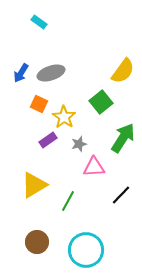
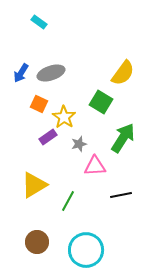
yellow semicircle: moved 2 px down
green square: rotated 20 degrees counterclockwise
purple rectangle: moved 3 px up
pink triangle: moved 1 px right, 1 px up
black line: rotated 35 degrees clockwise
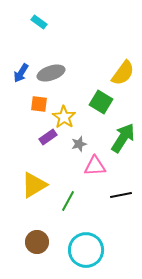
orange square: rotated 18 degrees counterclockwise
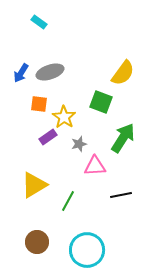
gray ellipse: moved 1 px left, 1 px up
green square: rotated 10 degrees counterclockwise
cyan circle: moved 1 px right
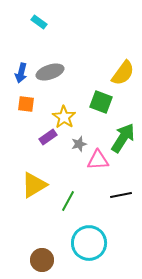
blue arrow: rotated 18 degrees counterclockwise
orange square: moved 13 px left
pink triangle: moved 3 px right, 6 px up
brown circle: moved 5 px right, 18 px down
cyan circle: moved 2 px right, 7 px up
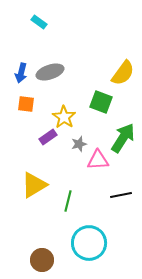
green line: rotated 15 degrees counterclockwise
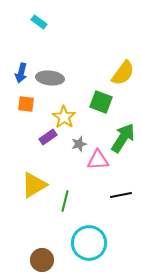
gray ellipse: moved 6 px down; rotated 24 degrees clockwise
green line: moved 3 px left
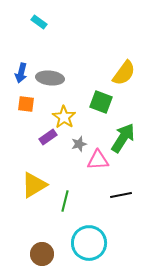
yellow semicircle: moved 1 px right
brown circle: moved 6 px up
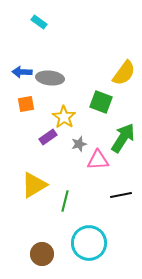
blue arrow: moved 1 px right, 1 px up; rotated 78 degrees clockwise
orange square: rotated 18 degrees counterclockwise
